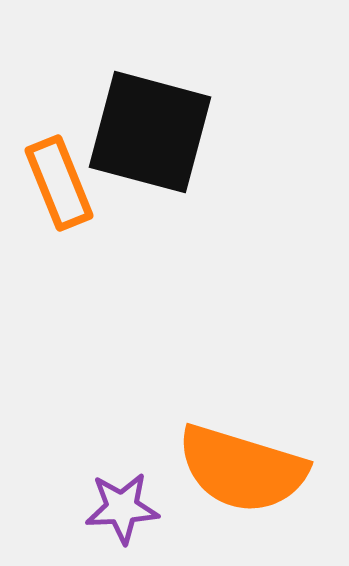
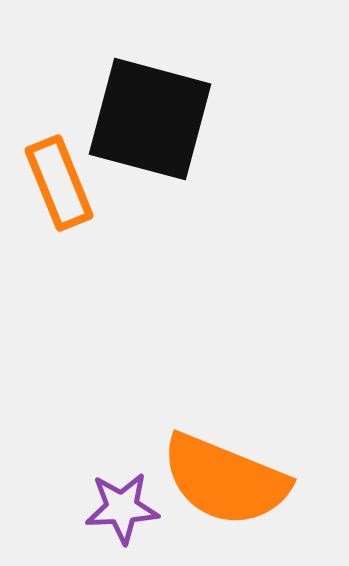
black square: moved 13 px up
orange semicircle: moved 17 px left, 11 px down; rotated 5 degrees clockwise
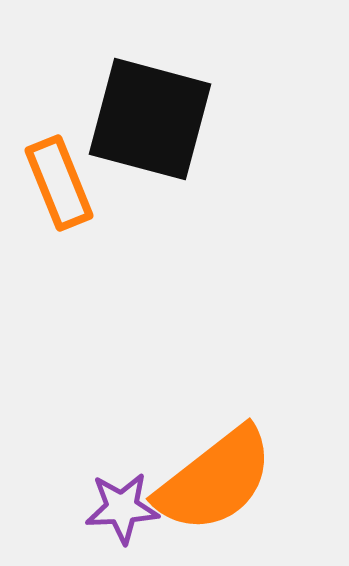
orange semicircle: moved 10 px left; rotated 60 degrees counterclockwise
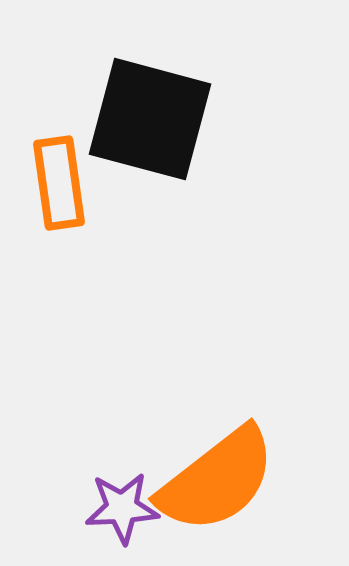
orange rectangle: rotated 14 degrees clockwise
orange semicircle: moved 2 px right
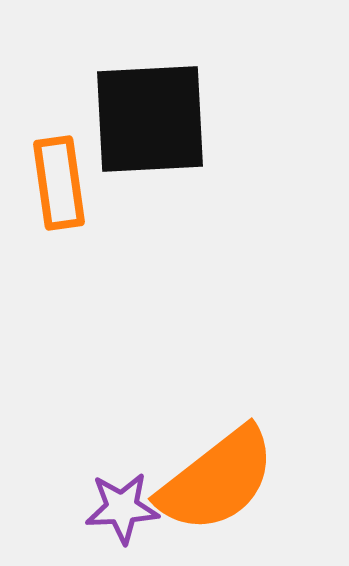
black square: rotated 18 degrees counterclockwise
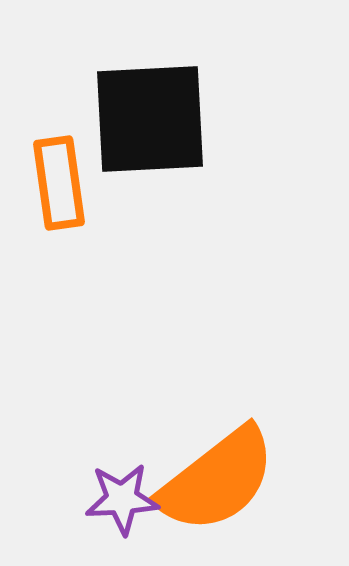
purple star: moved 9 px up
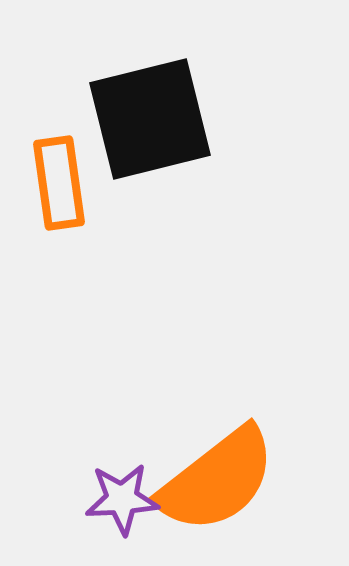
black square: rotated 11 degrees counterclockwise
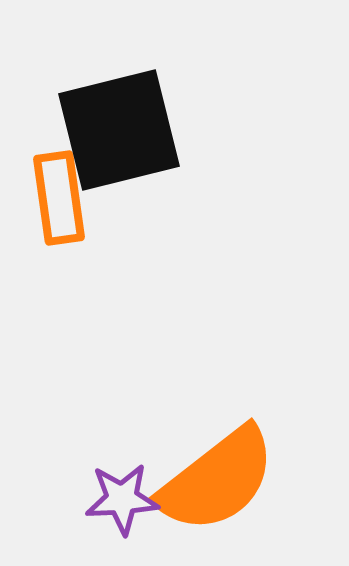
black square: moved 31 px left, 11 px down
orange rectangle: moved 15 px down
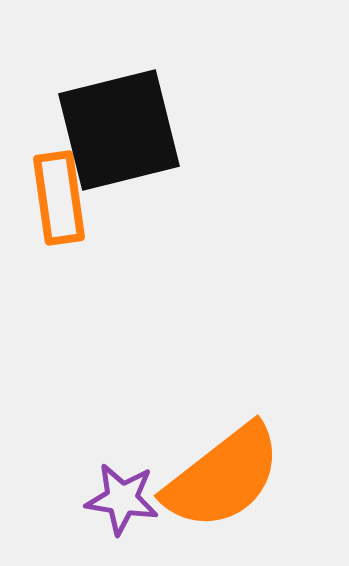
orange semicircle: moved 6 px right, 3 px up
purple star: rotated 12 degrees clockwise
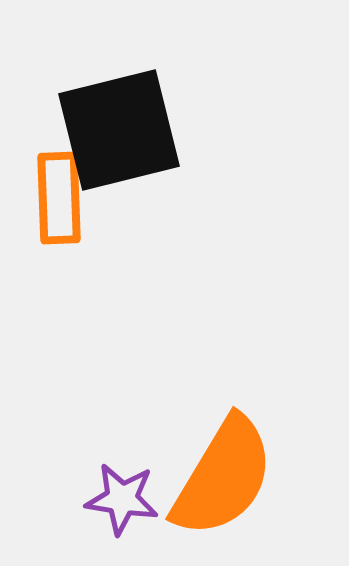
orange rectangle: rotated 6 degrees clockwise
orange semicircle: rotated 21 degrees counterclockwise
